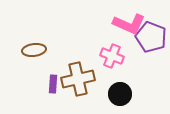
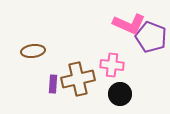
brown ellipse: moved 1 px left, 1 px down
pink cross: moved 9 px down; rotated 15 degrees counterclockwise
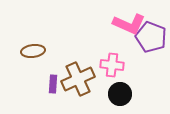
brown cross: rotated 12 degrees counterclockwise
